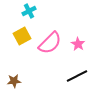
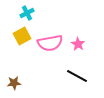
cyan cross: moved 2 px left, 2 px down
pink semicircle: rotated 35 degrees clockwise
black line: rotated 55 degrees clockwise
brown star: moved 2 px down
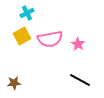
pink semicircle: moved 4 px up
black line: moved 3 px right, 4 px down
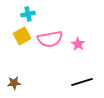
cyan cross: moved 1 px right, 1 px down; rotated 16 degrees clockwise
black line: moved 2 px right, 2 px down; rotated 45 degrees counterclockwise
